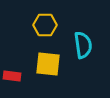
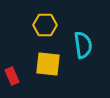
red rectangle: rotated 60 degrees clockwise
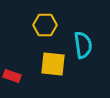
yellow square: moved 5 px right
red rectangle: rotated 48 degrees counterclockwise
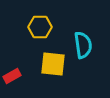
yellow hexagon: moved 5 px left, 2 px down
red rectangle: rotated 48 degrees counterclockwise
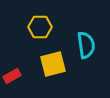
cyan semicircle: moved 3 px right
yellow square: rotated 20 degrees counterclockwise
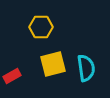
yellow hexagon: moved 1 px right
cyan semicircle: moved 23 px down
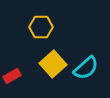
yellow square: rotated 28 degrees counterclockwise
cyan semicircle: rotated 56 degrees clockwise
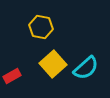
yellow hexagon: rotated 10 degrees clockwise
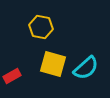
yellow square: rotated 32 degrees counterclockwise
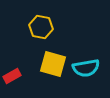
cyan semicircle: rotated 32 degrees clockwise
